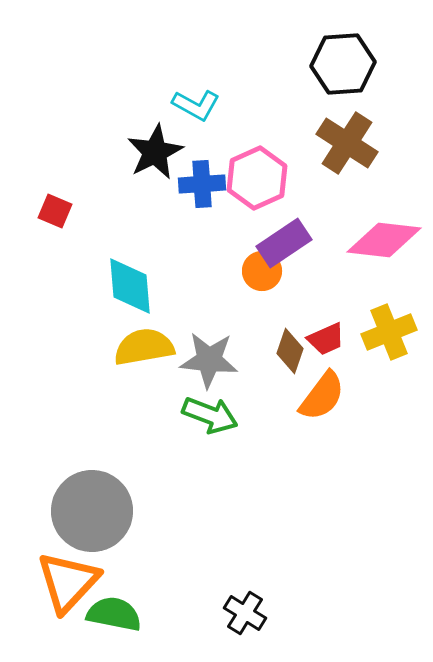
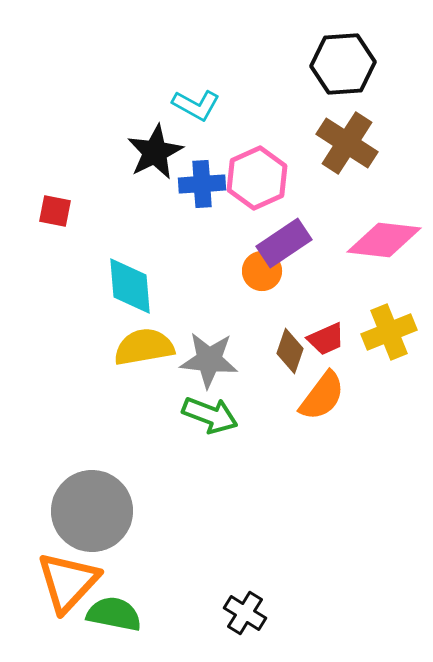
red square: rotated 12 degrees counterclockwise
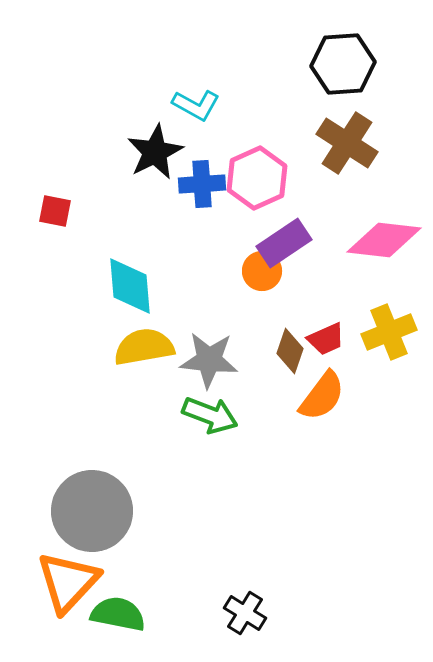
green semicircle: moved 4 px right
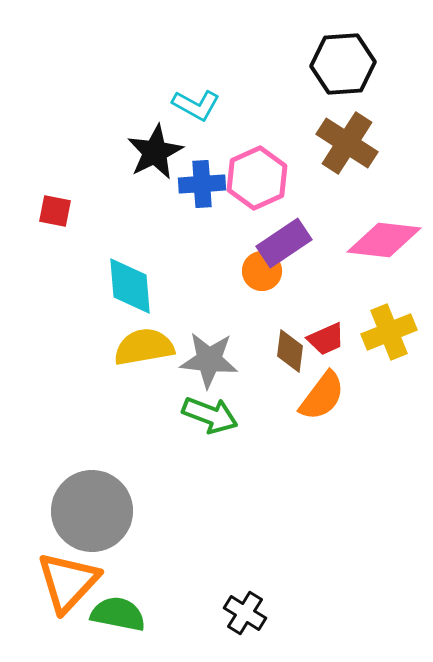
brown diamond: rotated 12 degrees counterclockwise
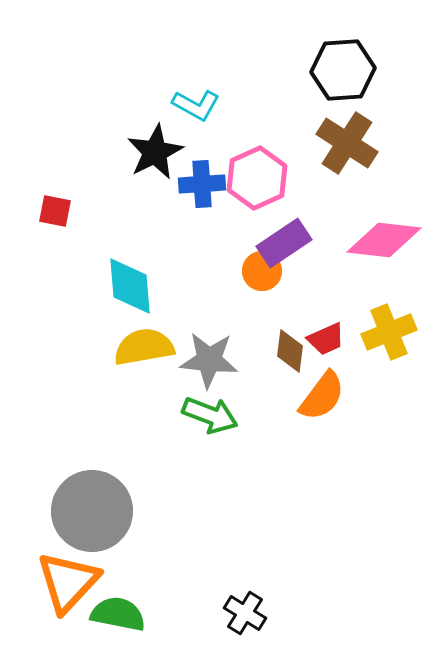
black hexagon: moved 6 px down
